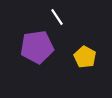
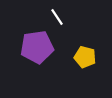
yellow pentagon: rotated 15 degrees counterclockwise
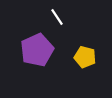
purple pentagon: moved 3 px down; rotated 16 degrees counterclockwise
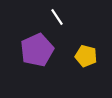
yellow pentagon: moved 1 px right, 1 px up
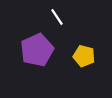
yellow pentagon: moved 2 px left
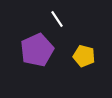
white line: moved 2 px down
